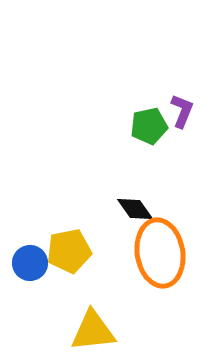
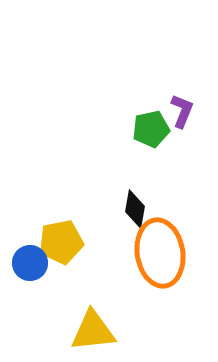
green pentagon: moved 2 px right, 3 px down
black diamond: rotated 45 degrees clockwise
yellow pentagon: moved 8 px left, 9 px up
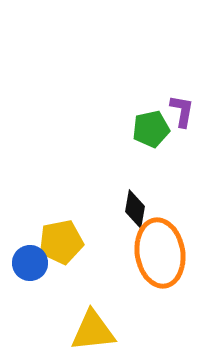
purple L-shape: rotated 12 degrees counterclockwise
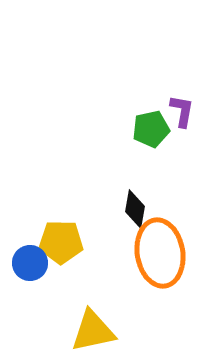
yellow pentagon: rotated 12 degrees clockwise
yellow triangle: rotated 6 degrees counterclockwise
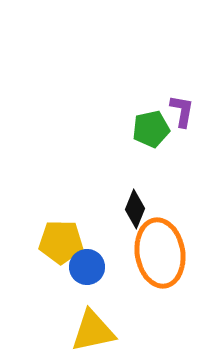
black diamond: rotated 12 degrees clockwise
blue circle: moved 57 px right, 4 px down
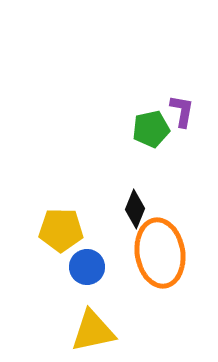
yellow pentagon: moved 12 px up
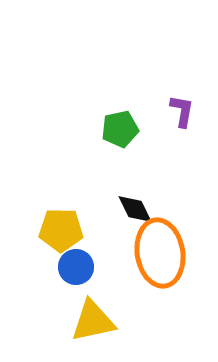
green pentagon: moved 31 px left
black diamond: rotated 48 degrees counterclockwise
blue circle: moved 11 px left
yellow triangle: moved 10 px up
